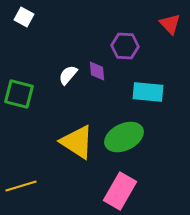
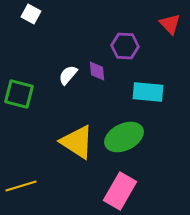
white square: moved 7 px right, 3 px up
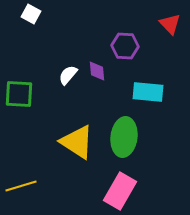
green square: rotated 12 degrees counterclockwise
green ellipse: rotated 57 degrees counterclockwise
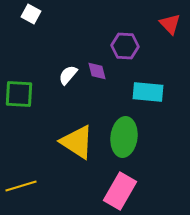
purple diamond: rotated 10 degrees counterclockwise
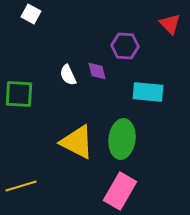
white semicircle: rotated 65 degrees counterclockwise
green ellipse: moved 2 px left, 2 px down
yellow triangle: rotated 6 degrees counterclockwise
